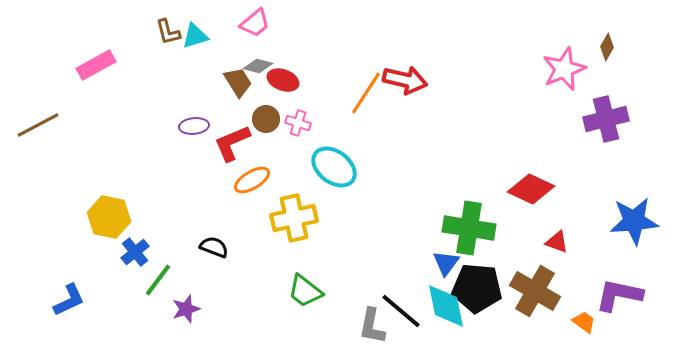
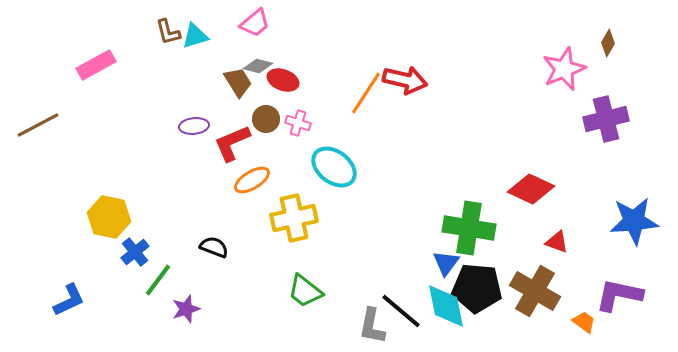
brown diamond: moved 1 px right, 4 px up
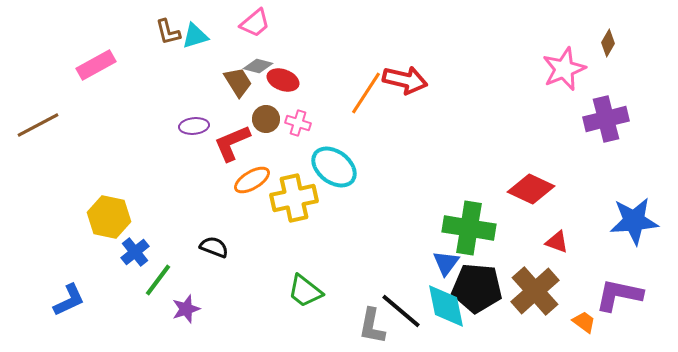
yellow cross: moved 20 px up
brown cross: rotated 18 degrees clockwise
